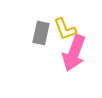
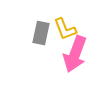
pink arrow: moved 1 px right, 1 px down
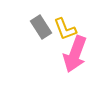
gray rectangle: moved 6 px up; rotated 45 degrees counterclockwise
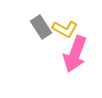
yellow L-shape: rotated 40 degrees counterclockwise
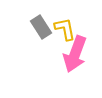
yellow L-shape: rotated 130 degrees counterclockwise
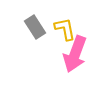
gray rectangle: moved 6 px left
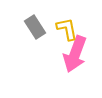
yellow L-shape: moved 2 px right
